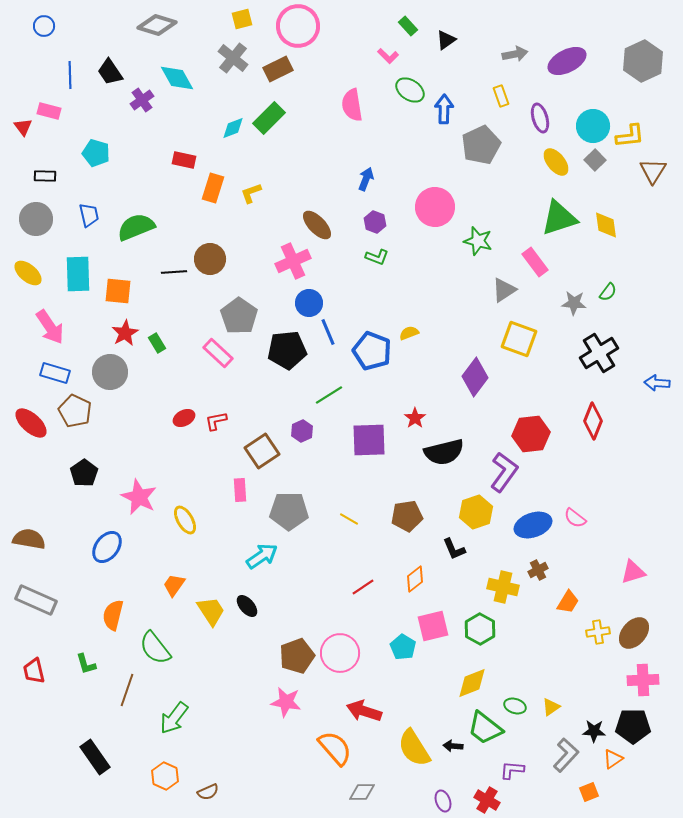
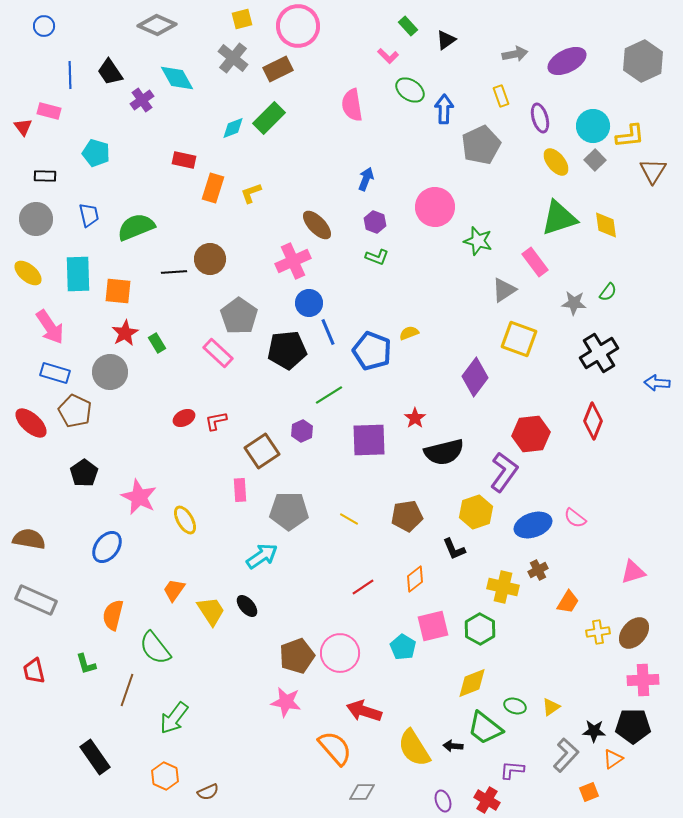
gray diamond at (157, 25): rotated 6 degrees clockwise
orange trapezoid at (174, 585): moved 5 px down
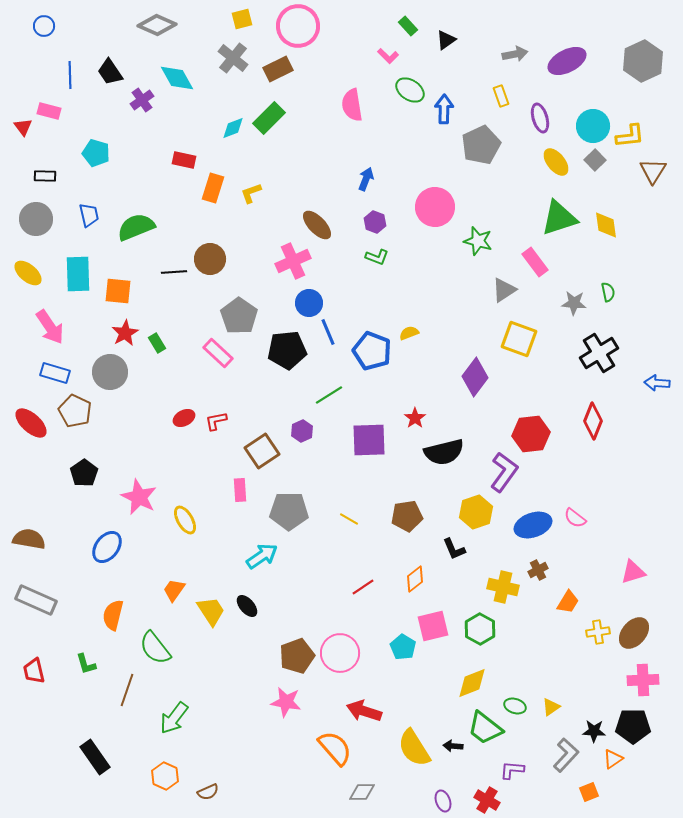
green semicircle at (608, 292): rotated 48 degrees counterclockwise
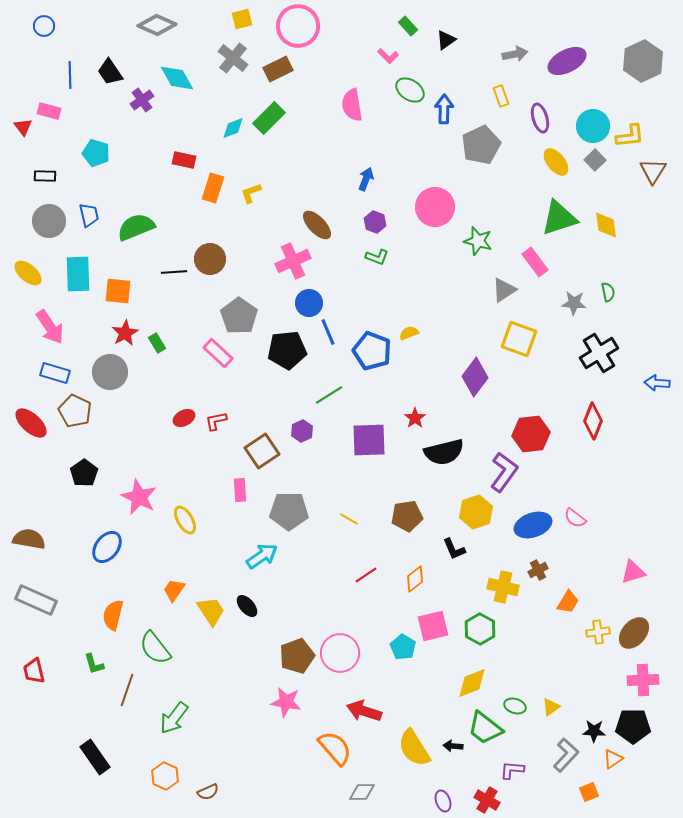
gray circle at (36, 219): moved 13 px right, 2 px down
red line at (363, 587): moved 3 px right, 12 px up
green L-shape at (86, 664): moved 8 px right
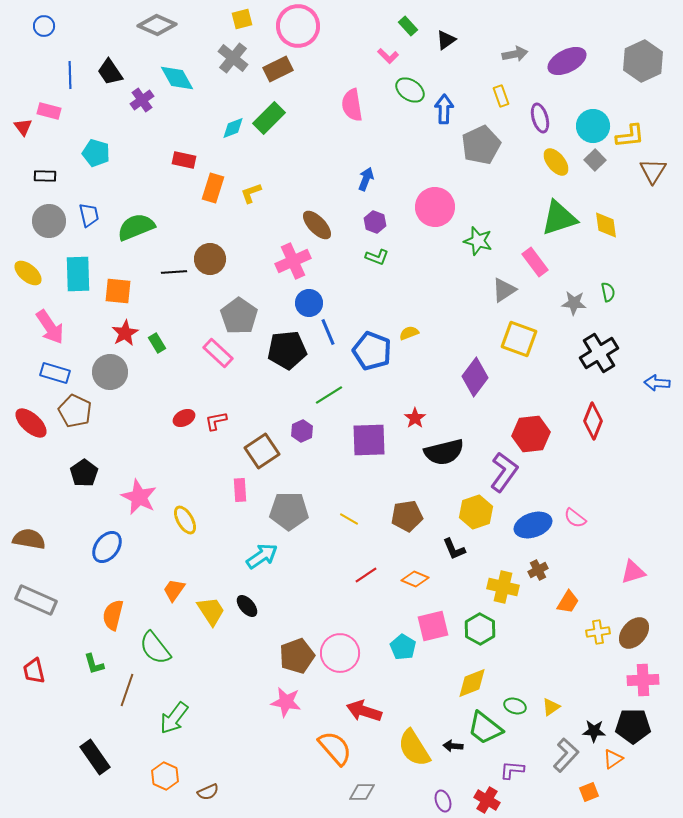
orange diamond at (415, 579): rotated 60 degrees clockwise
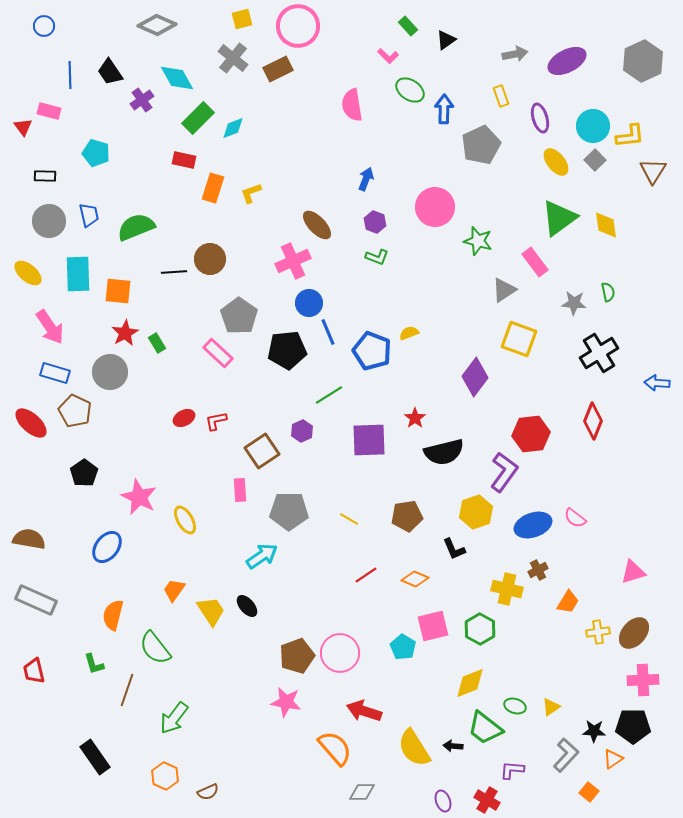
green rectangle at (269, 118): moved 71 px left
green triangle at (559, 218): rotated 18 degrees counterclockwise
yellow cross at (503, 587): moved 4 px right, 2 px down
yellow diamond at (472, 683): moved 2 px left
orange square at (589, 792): rotated 30 degrees counterclockwise
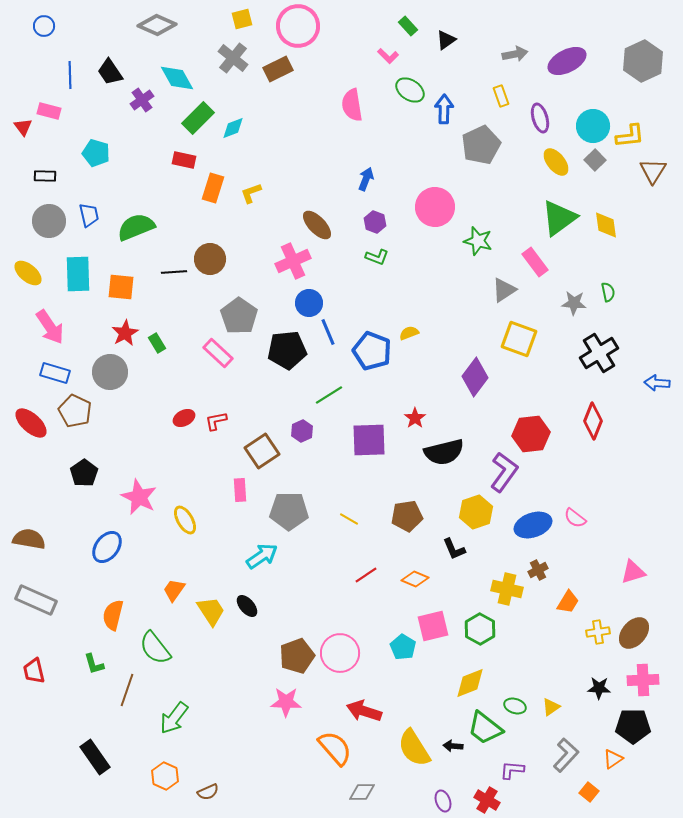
orange square at (118, 291): moved 3 px right, 4 px up
pink star at (286, 702): rotated 8 degrees counterclockwise
black star at (594, 731): moved 5 px right, 43 px up
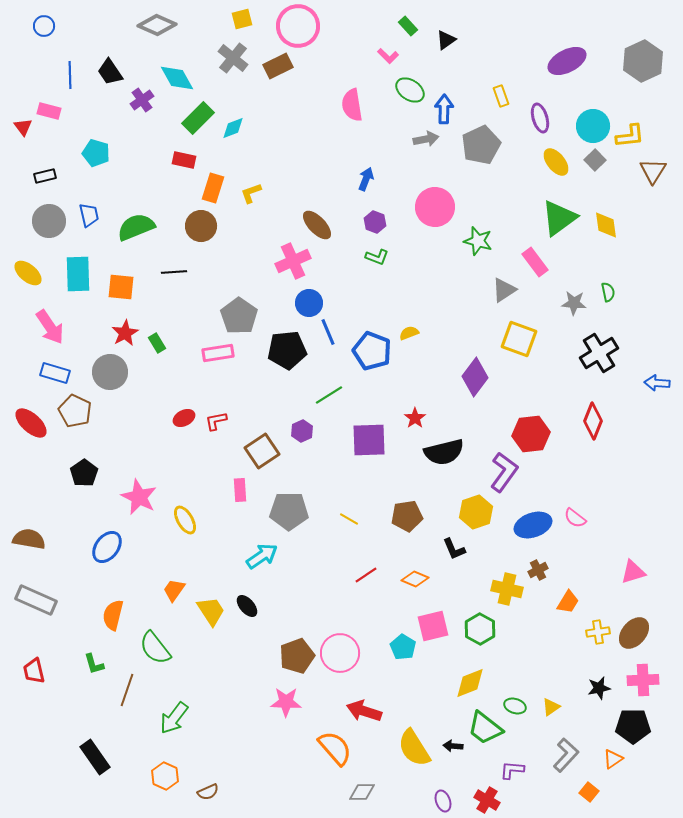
gray arrow at (515, 54): moved 89 px left, 85 px down
brown rectangle at (278, 69): moved 3 px up
black rectangle at (45, 176): rotated 15 degrees counterclockwise
brown circle at (210, 259): moved 9 px left, 33 px up
pink rectangle at (218, 353): rotated 52 degrees counterclockwise
black star at (599, 688): rotated 15 degrees counterclockwise
